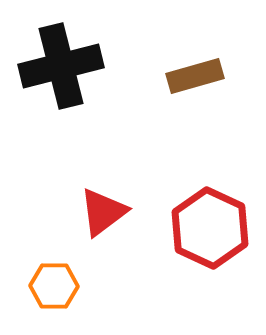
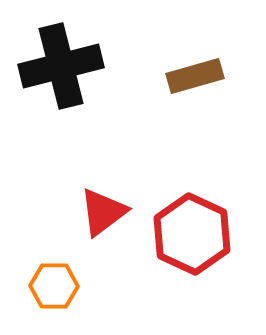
red hexagon: moved 18 px left, 6 px down
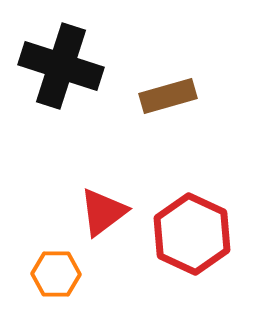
black cross: rotated 32 degrees clockwise
brown rectangle: moved 27 px left, 20 px down
orange hexagon: moved 2 px right, 12 px up
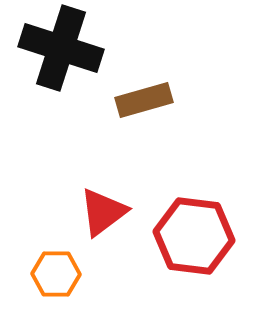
black cross: moved 18 px up
brown rectangle: moved 24 px left, 4 px down
red hexagon: moved 2 px right, 2 px down; rotated 18 degrees counterclockwise
